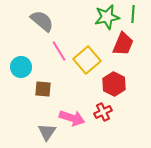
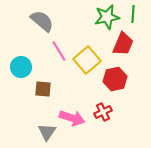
red hexagon: moved 1 px right, 5 px up; rotated 20 degrees clockwise
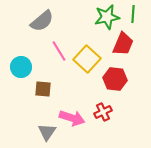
gray semicircle: rotated 100 degrees clockwise
yellow square: moved 1 px up; rotated 8 degrees counterclockwise
red hexagon: rotated 20 degrees clockwise
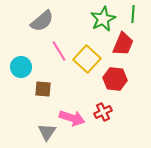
green star: moved 4 px left, 2 px down; rotated 15 degrees counterclockwise
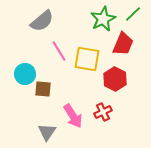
green line: rotated 42 degrees clockwise
yellow square: rotated 32 degrees counterclockwise
cyan circle: moved 4 px right, 7 px down
red hexagon: rotated 20 degrees clockwise
pink arrow: moved 1 px right, 2 px up; rotated 40 degrees clockwise
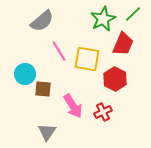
pink arrow: moved 10 px up
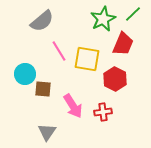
red cross: rotated 18 degrees clockwise
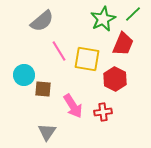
cyan circle: moved 1 px left, 1 px down
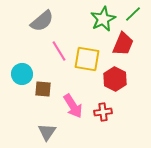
cyan circle: moved 2 px left, 1 px up
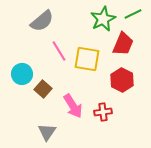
green line: rotated 18 degrees clockwise
red hexagon: moved 7 px right, 1 px down
brown square: rotated 36 degrees clockwise
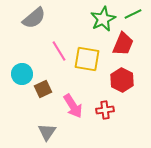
gray semicircle: moved 8 px left, 3 px up
brown square: rotated 24 degrees clockwise
red cross: moved 2 px right, 2 px up
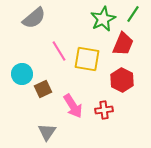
green line: rotated 30 degrees counterclockwise
red cross: moved 1 px left
